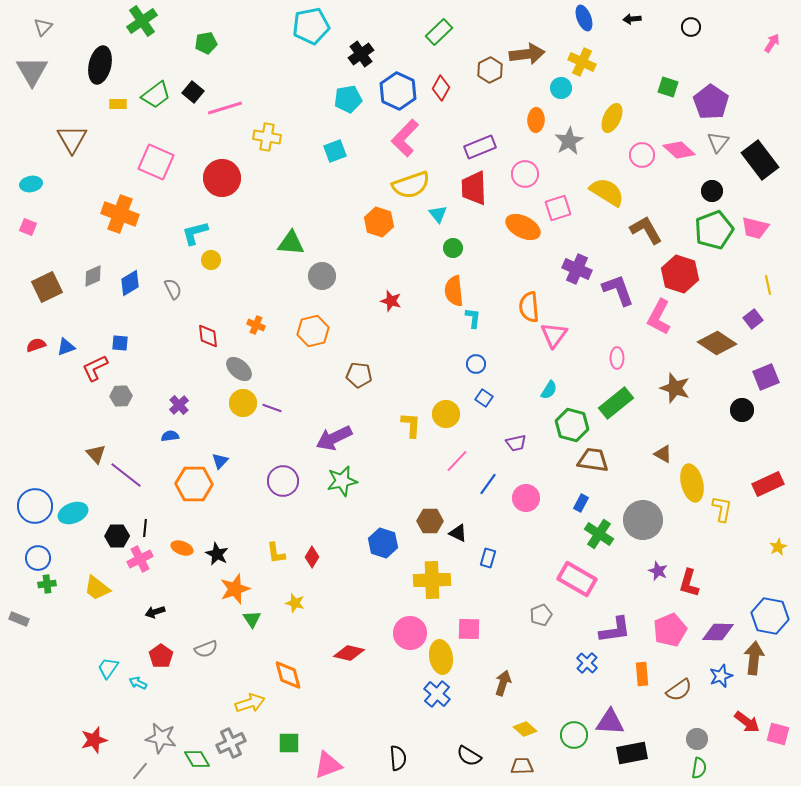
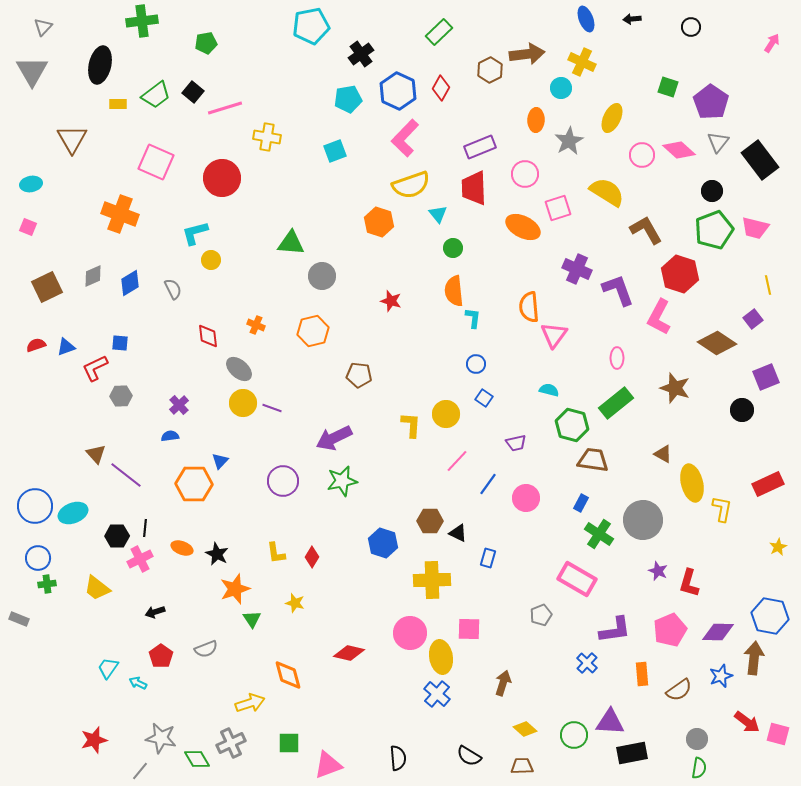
blue ellipse at (584, 18): moved 2 px right, 1 px down
green cross at (142, 21): rotated 28 degrees clockwise
cyan semicircle at (549, 390): rotated 108 degrees counterclockwise
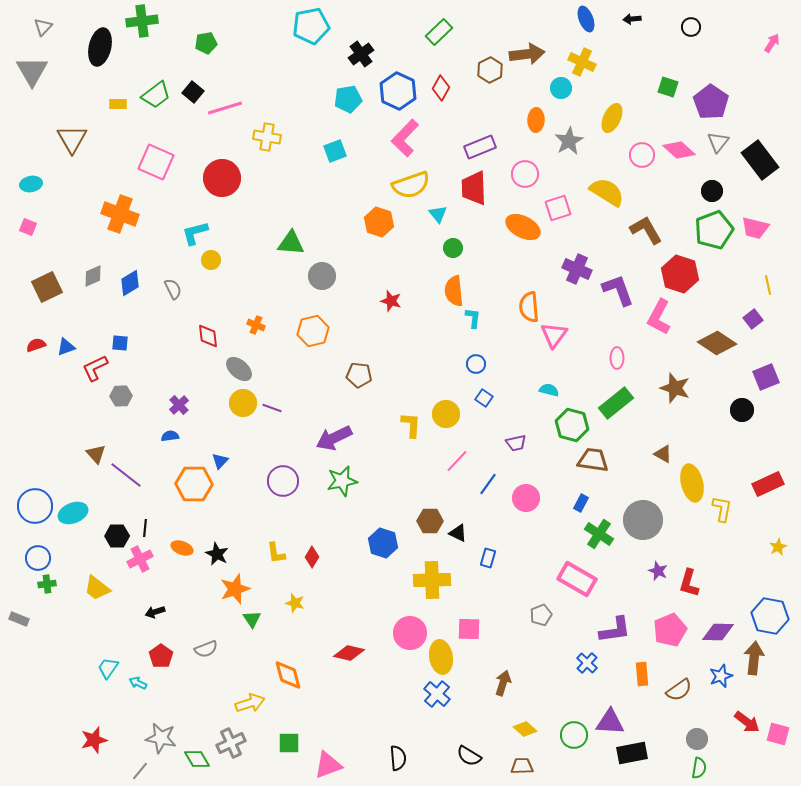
black ellipse at (100, 65): moved 18 px up
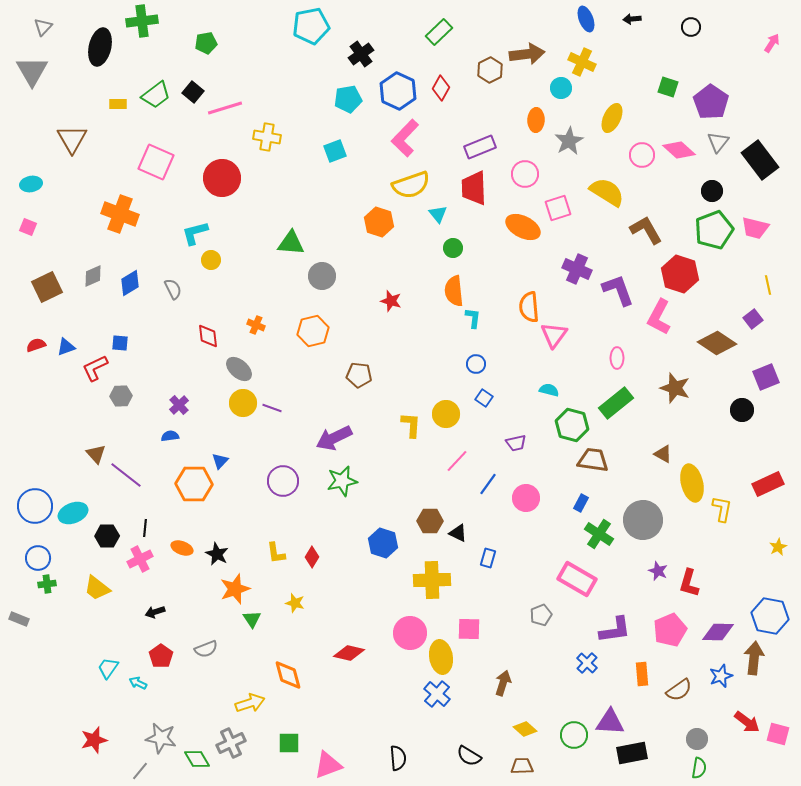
black hexagon at (117, 536): moved 10 px left
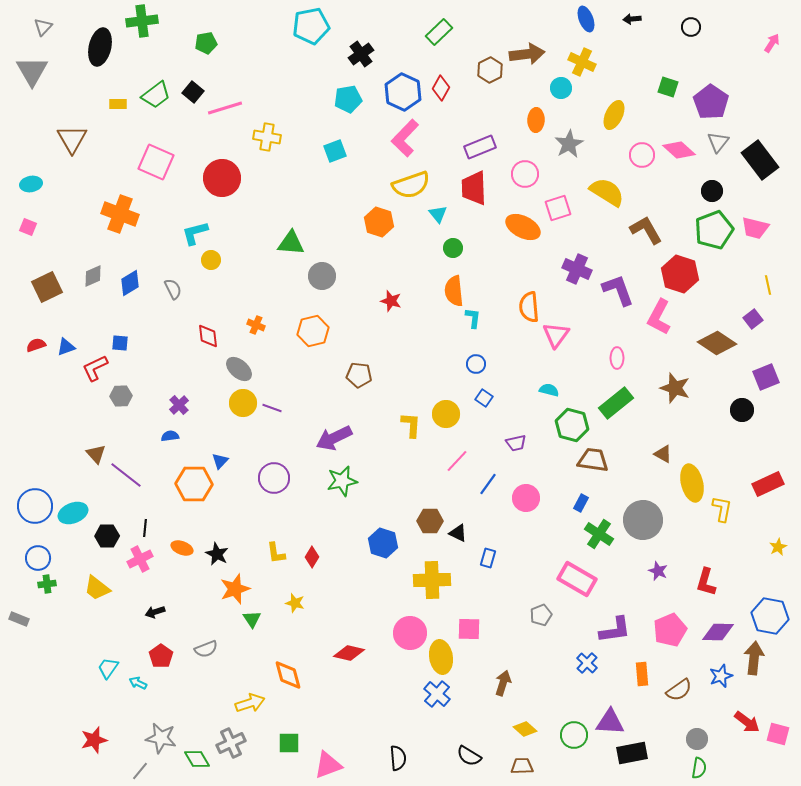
blue hexagon at (398, 91): moved 5 px right, 1 px down
yellow ellipse at (612, 118): moved 2 px right, 3 px up
gray star at (569, 141): moved 3 px down
pink triangle at (554, 335): moved 2 px right
purple circle at (283, 481): moved 9 px left, 3 px up
red L-shape at (689, 583): moved 17 px right, 1 px up
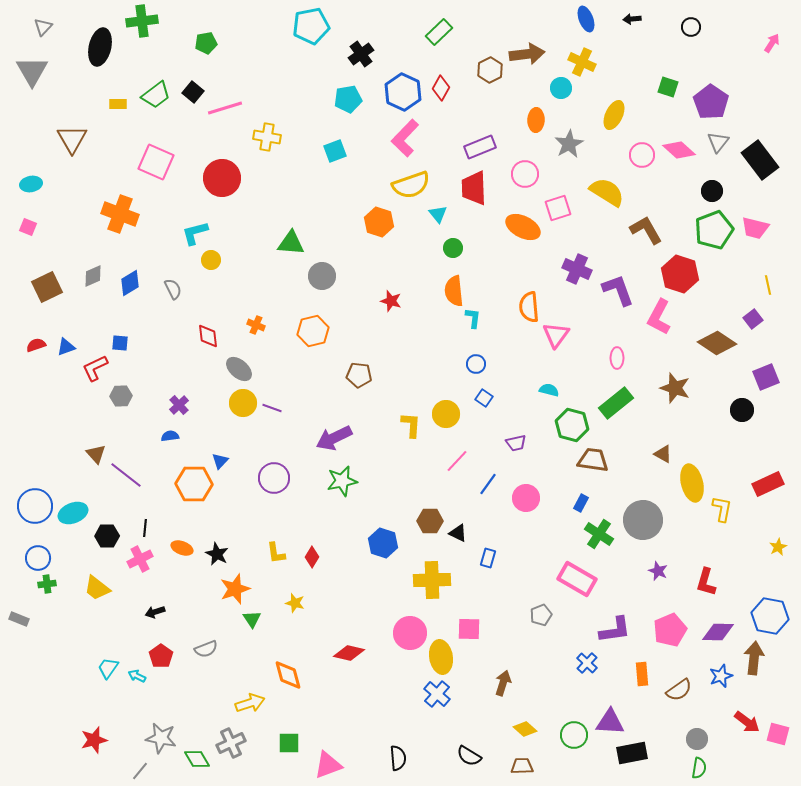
cyan arrow at (138, 683): moved 1 px left, 7 px up
